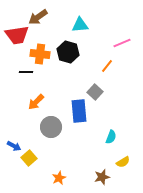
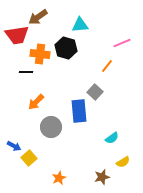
black hexagon: moved 2 px left, 4 px up
cyan semicircle: moved 1 px right, 1 px down; rotated 32 degrees clockwise
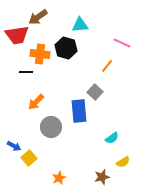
pink line: rotated 48 degrees clockwise
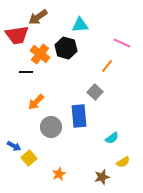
orange cross: rotated 30 degrees clockwise
blue rectangle: moved 5 px down
orange star: moved 4 px up
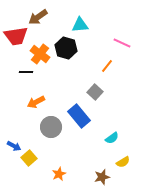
red trapezoid: moved 1 px left, 1 px down
orange arrow: rotated 18 degrees clockwise
blue rectangle: rotated 35 degrees counterclockwise
